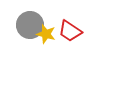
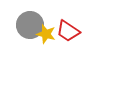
red trapezoid: moved 2 px left
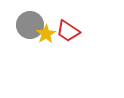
yellow star: rotated 24 degrees clockwise
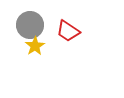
yellow star: moved 11 px left, 12 px down
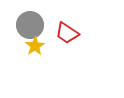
red trapezoid: moved 1 px left, 2 px down
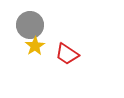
red trapezoid: moved 21 px down
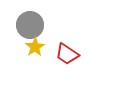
yellow star: moved 1 px down
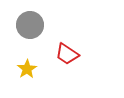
yellow star: moved 8 px left, 22 px down
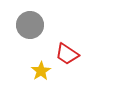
yellow star: moved 14 px right, 2 px down
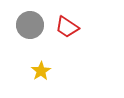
red trapezoid: moved 27 px up
